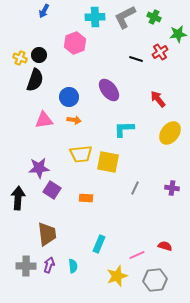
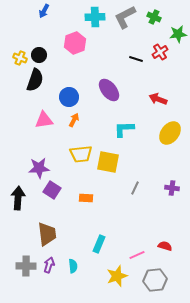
red arrow: rotated 30 degrees counterclockwise
orange arrow: rotated 72 degrees counterclockwise
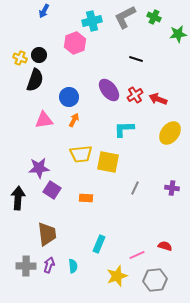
cyan cross: moved 3 px left, 4 px down; rotated 12 degrees counterclockwise
red cross: moved 25 px left, 43 px down
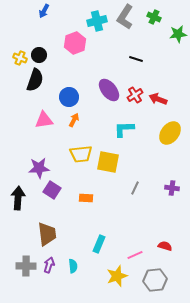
gray L-shape: rotated 30 degrees counterclockwise
cyan cross: moved 5 px right
pink line: moved 2 px left
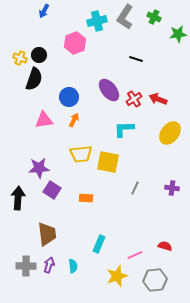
black semicircle: moved 1 px left, 1 px up
red cross: moved 1 px left, 4 px down
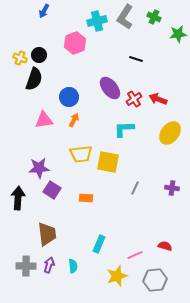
purple ellipse: moved 1 px right, 2 px up
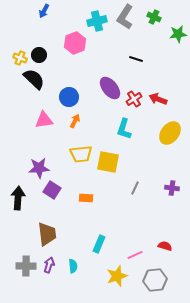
black semicircle: rotated 65 degrees counterclockwise
orange arrow: moved 1 px right, 1 px down
cyan L-shape: rotated 70 degrees counterclockwise
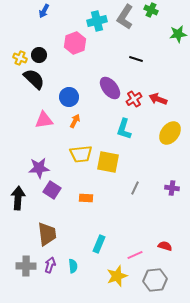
green cross: moved 3 px left, 7 px up
purple arrow: moved 1 px right
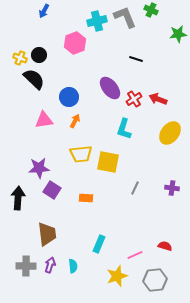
gray L-shape: rotated 125 degrees clockwise
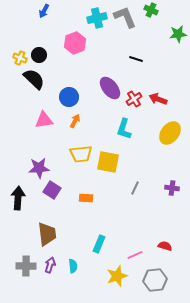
cyan cross: moved 3 px up
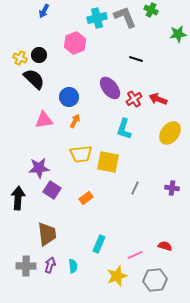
orange rectangle: rotated 40 degrees counterclockwise
